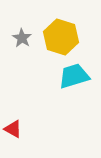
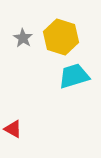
gray star: moved 1 px right
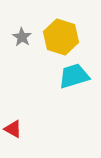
gray star: moved 1 px left, 1 px up
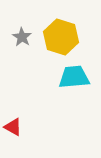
cyan trapezoid: moved 1 px down; rotated 12 degrees clockwise
red triangle: moved 2 px up
